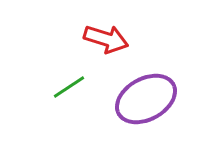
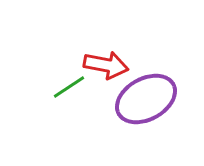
red arrow: moved 26 px down; rotated 6 degrees counterclockwise
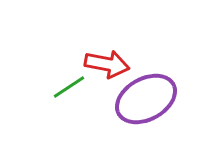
red arrow: moved 1 px right, 1 px up
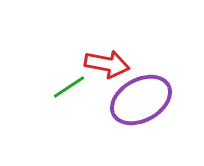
purple ellipse: moved 5 px left, 1 px down
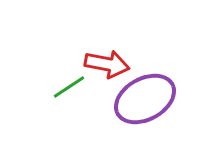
purple ellipse: moved 4 px right, 1 px up
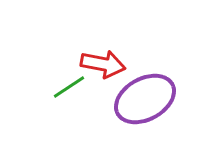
red arrow: moved 4 px left
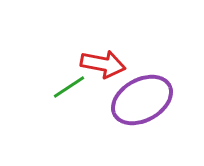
purple ellipse: moved 3 px left, 1 px down
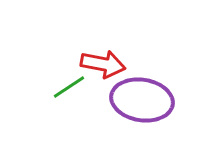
purple ellipse: rotated 38 degrees clockwise
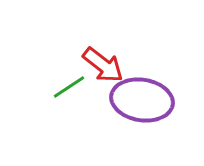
red arrow: moved 1 px down; rotated 27 degrees clockwise
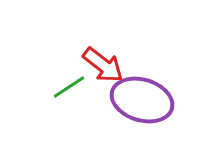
purple ellipse: rotated 8 degrees clockwise
